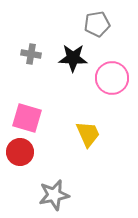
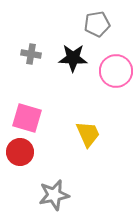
pink circle: moved 4 px right, 7 px up
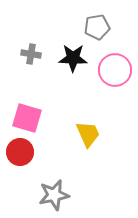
gray pentagon: moved 3 px down
pink circle: moved 1 px left, 1 px up
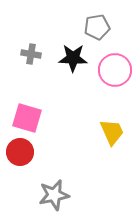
yellow trapezoid: moved 24 px right, 2 px up
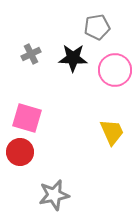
gray cross: rotated 36 degrees counterclockwise
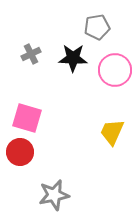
yellow trapezoid: rotated 132 degrees counterclockwise
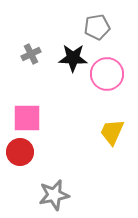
pink circle: moved 8 px left, 4 px down
pink square: rotated 16 degrees counterclockwise
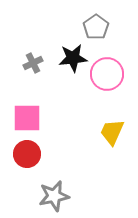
gray pentagon: moved 1 px left; rotated 25 degrees counterclockwise
gray cross: moved 2 px right, 9 px down
black star: rotated 8 degrees counterclockwise
red circle: moved 7 px right, 2 px down
gray star: moved 1 px down
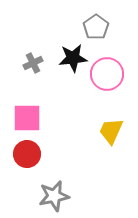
yellow trapezoid: moved 1 px left, 1 px up
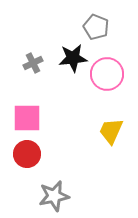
gray pentagon: rotated 15 degrees counterclockwise
